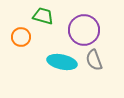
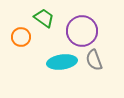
green trapezoid: moved 1 px right, 2 px down; rotated 20 degrees clockwise
purple circle: moved 2 px left, 1 px down
cyan ellipse: rotated 20 degrees counterclockwise
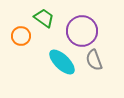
orange circle: moved 1 px up
cyan ellipse: rotated 52 degrees clockwise
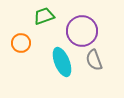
green trapezoid: moved 2 px up; rotated 55 degrees counterclockwise
orange circle: moved 7 px down
cyan ellipse: rotated 24 degrees clockwise
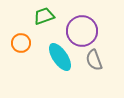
cyan ellipse: moved 2 px left, 5 px up; rotated 12 degrees counterclockwise
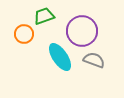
orange circle: moved 3 px right, 9 px up
gray semicircle: rotated 130 degrees clockwise
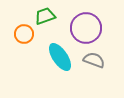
green trapezoid: moved 1 px right
purple circle: moved 4 px right, 3 px up
